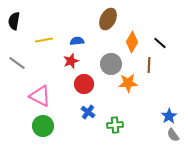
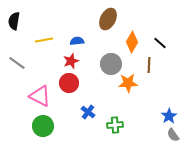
red circle: moved 15 px left, 1 px up
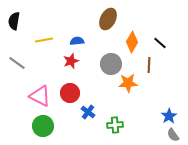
red circle: moved 1 px right, 10 px down
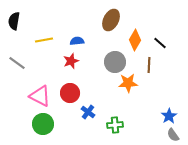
brown ellipse: moved 3 px right, 1 px down
orange diamond: moved 3 px right, 2 px up
gray circle: moved 4 px right, 2 px up
green circle: moved 2 px up
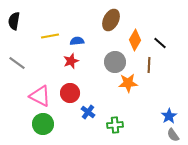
yellow line: moved 6 px right, 4 px up
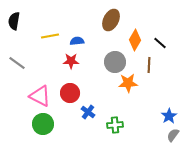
red star: rotated 21 degrees clockwise
gray semicircle: rotated 72 degrees clockwise
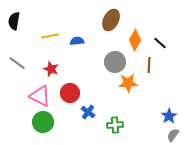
red star: moved 20 px left, 8 px down; rotated 21 degrees clockwise
green circle: moved 2 px up
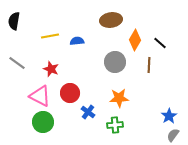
brown ellipse: rotated 55 degrees clockwise
orange star: moved 9 px left, 15 px down
